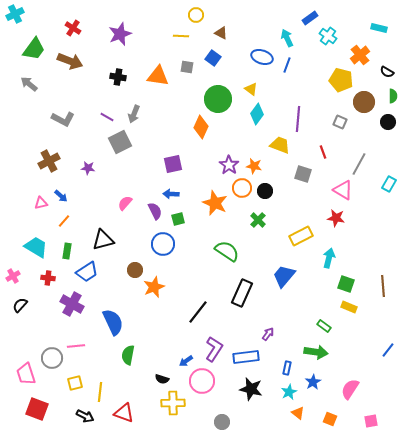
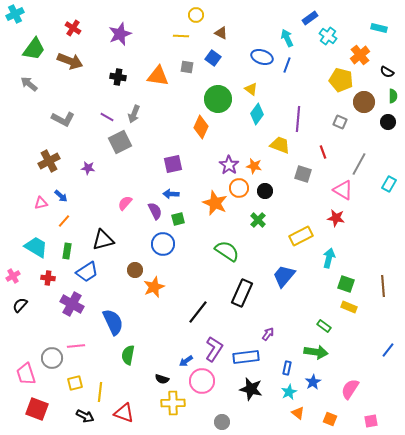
orange circle at (242, 188): moved 3 px left
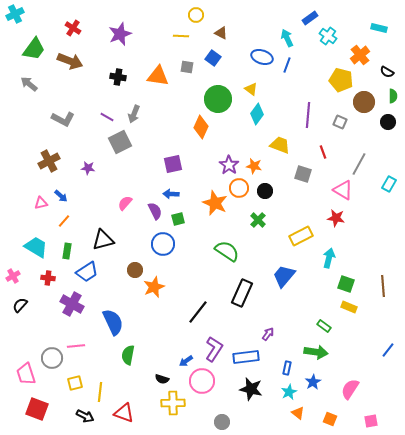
purple line at (298, 119): moved 10 px right, 4 px up
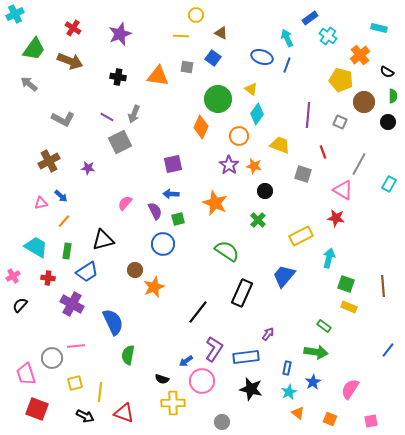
orange circle at (239, 188): moved 52 px up
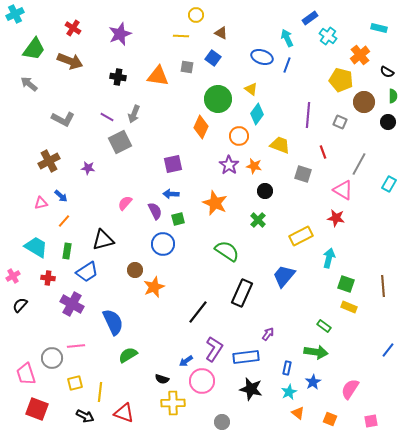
green semicircle at (128, 355): rotated 48 degrees clockwise
